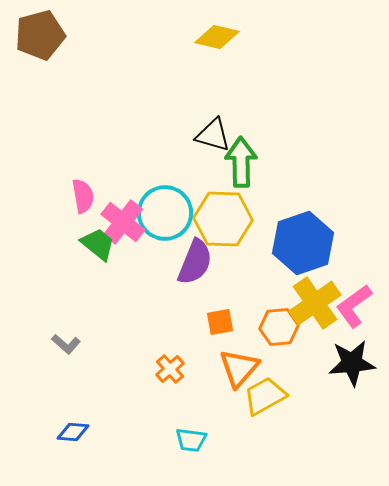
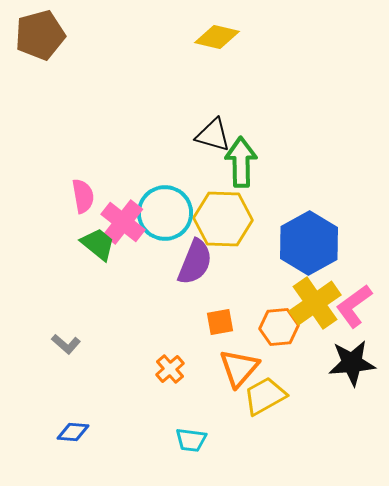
blue hexagon: moved 6 px right; rotated 10 degrees counterclockwise
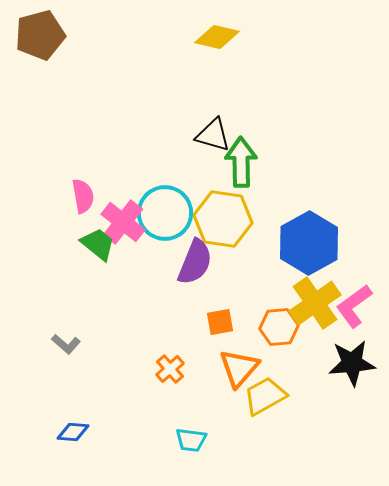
yellow hexagon: rotated 6 degrees clockwise
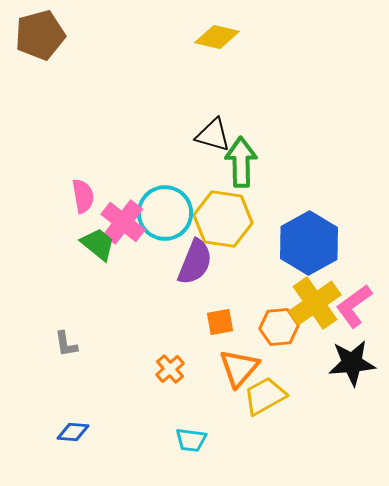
gray L-shape: rotated 40 degrees clockwise
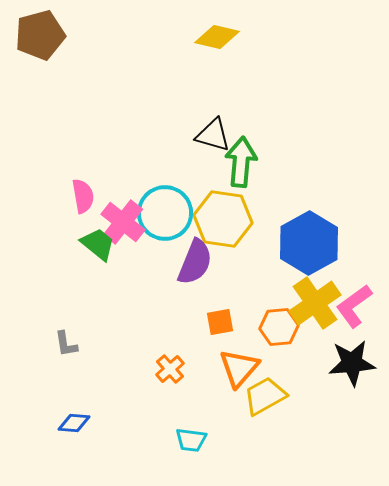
green arrow: rotated 6 degrees clockwise
blue diamond: moved 1 px right, 9 px up
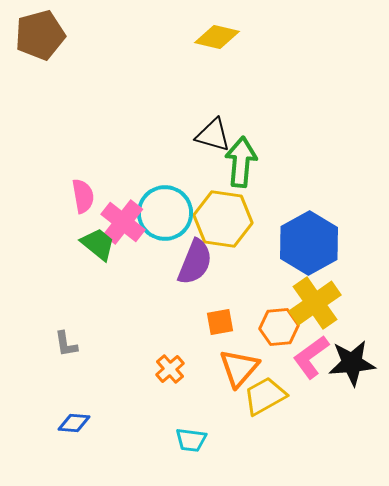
pink L-shape: moved 43 px left, 51 px down
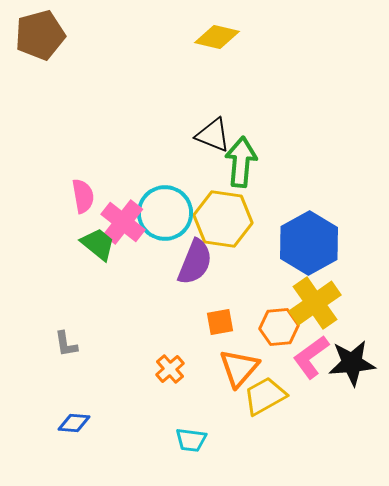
black triangle: rotated 6 degrees clockwise
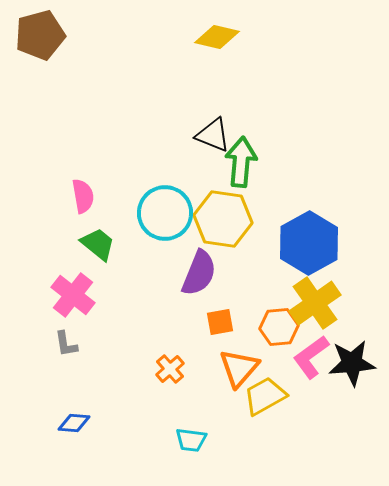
pink cross: moved 50 px left, 73 px down
purple semicircle: moved 4 px right, 11 px down
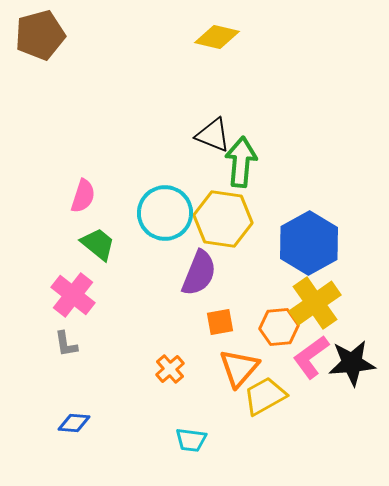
pink semicircle: rotated 28 degrees clockwise
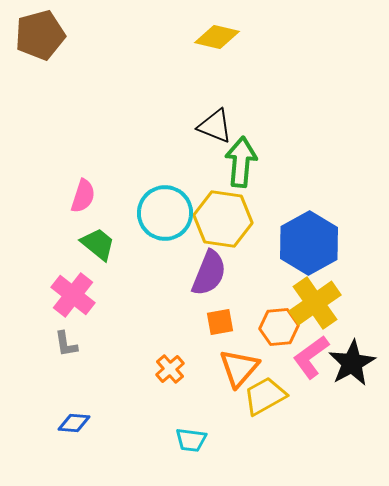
black triangle: moved 2 px right, 9 px up
purple semicircle: moved 10 px right
black star: rotated 24 degrees counterclockwise
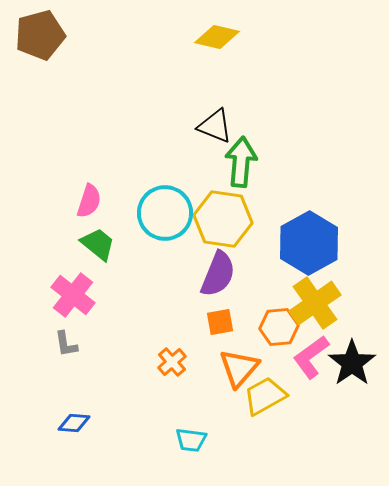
pink semicircle: moved 6 px right, 5 px down
purple semicircle: moved 9 px right, 1 px down
black star: rotated 6 degrees counterclockwise
orange cross: moved 2 px right, 7 px up
